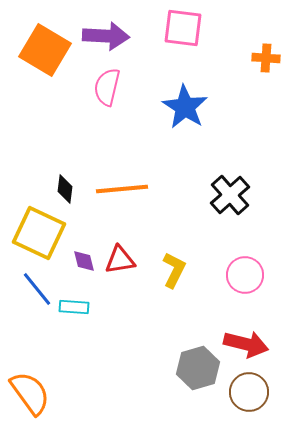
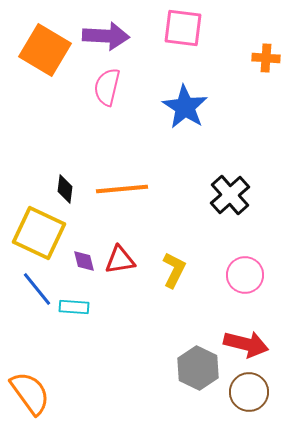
gray hexagon: rotated 18 degrees counterclockwise
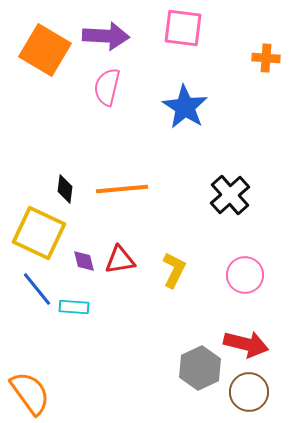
gray hexagon: moved 2 px right; rotated 9 degrees clockwise
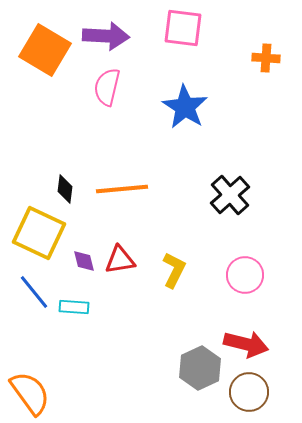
blue line: moved 3 px left, 3 px down
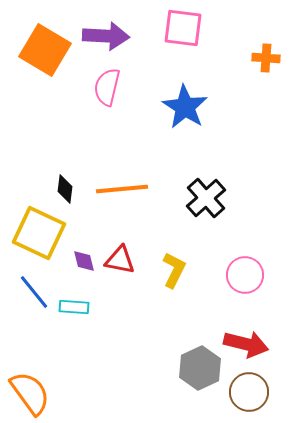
black cross: moved 24 px left, 3 px down
red triangle: rotated 20 degrees clockwise
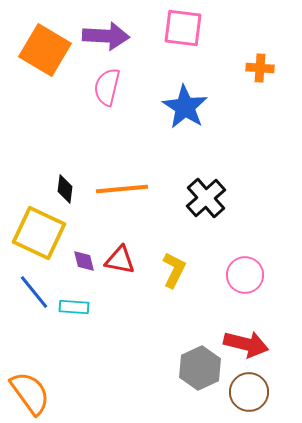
orange cross: moved 6 px left, 10 px down
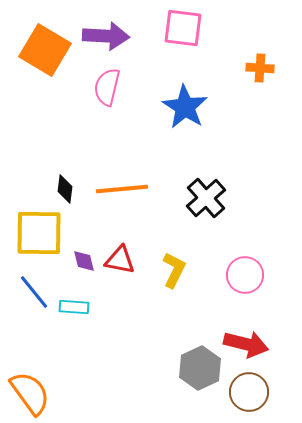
yellow square: rotated 24 degrees counterclockwise
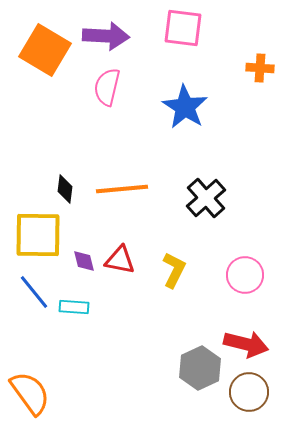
yellow square: moved 1 px left, 2 px down
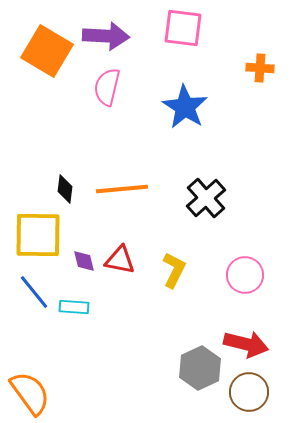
orange square: moved 2 px right, 1 px down
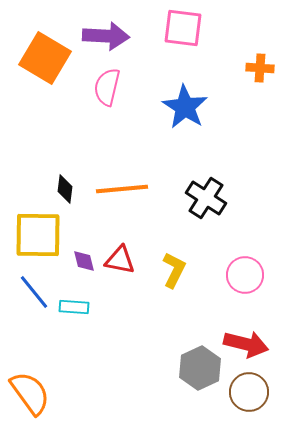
orange square: moved 2 px left, 7 px down
black cross: rotated 15 degrees counterclockwise
